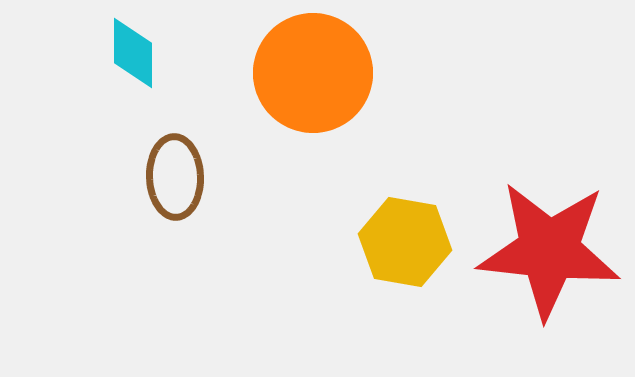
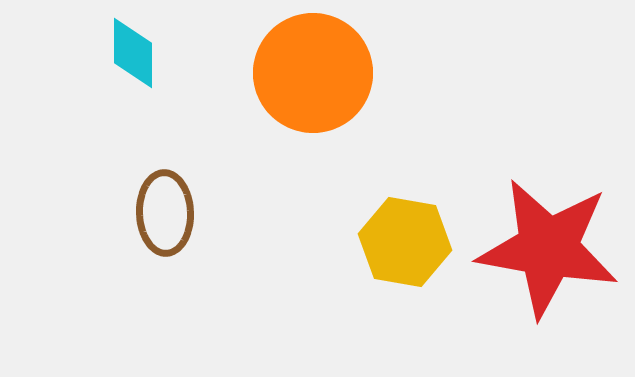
brown ellipse: moved 10 px left, 36 px down
red star: moved 1 px left, 2 px up; rotated 4 degrees clockwise
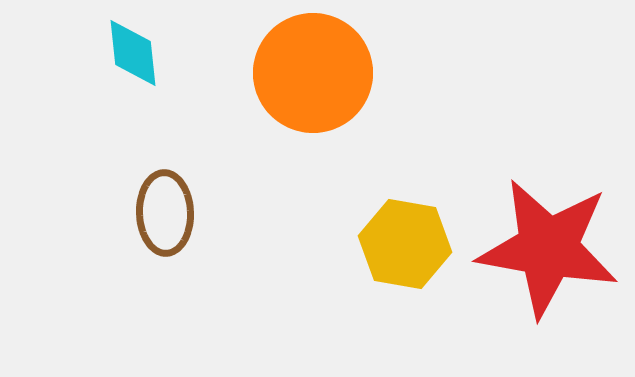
cyan diamond: rotated 6 degrees counterclockwise
yellow hexagon: moved 2 px down
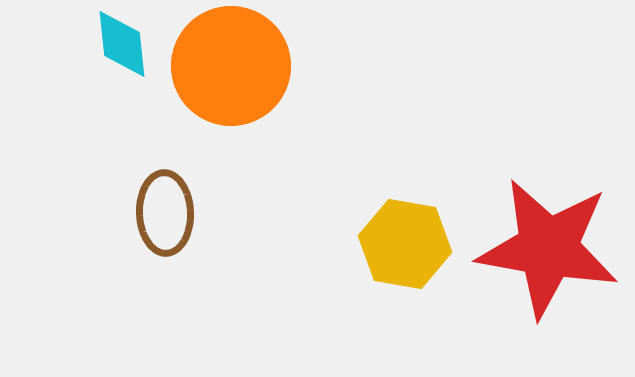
cyan diamond: moved 11 px left, 9 px up
orange circle: moved 82 px left, 7 px up
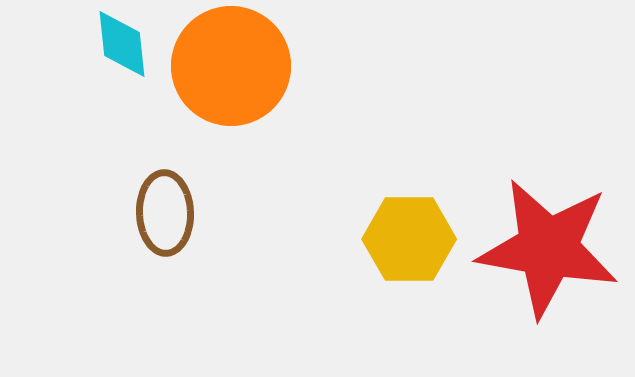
yellow hexagon: moved 4 px right, 5 px up; rotated 10 degrees counterclockwise
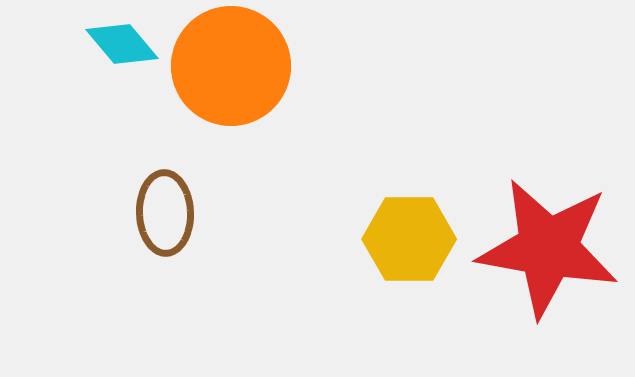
cyan diamond: rotated 34 degrees counterclockwise
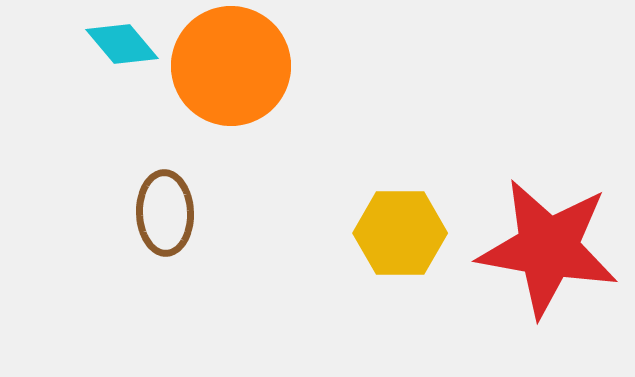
yellow hexagon: moved 9 px left, 6 px up
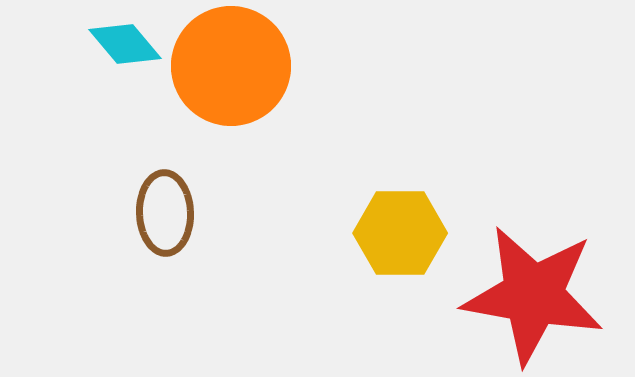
cyan diamond: moved 3 px right
red star: moved 15 px left, 47 px down
